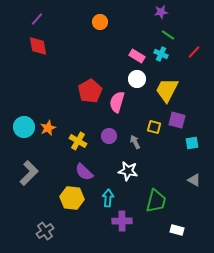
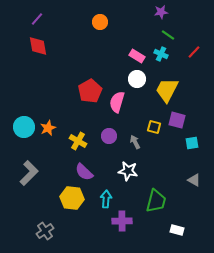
cyan arrow: moved 2 px left, 1 px down
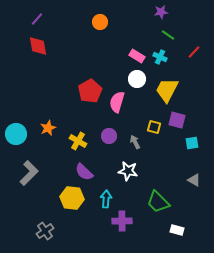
cyan cross: moved 1 px left, 3 px down
cyan circle: moved 8 px left, 7 px down
green trapezoid: moved 2 px right, 1 px down; rotated 120 degrees clockwise
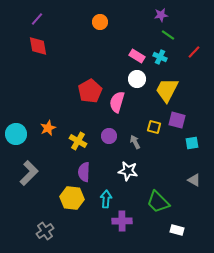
purple star: moved 3 px down
purple semicircle: rotated 48 degrees clockwise
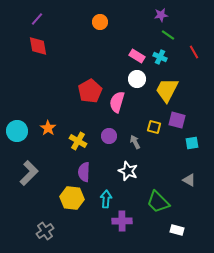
red line: rotated 72 degrees counterclockwise
orange star: rotated 14 degrees counterclockwise
cyan circle: moved 1 px right, 3 px up
white star: rotated 12 degrees clockwise
gray triangle: moved 5 px left
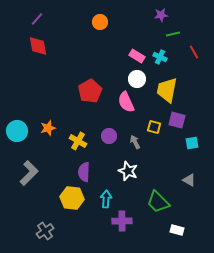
green line: moved 5 px right, 1 px up; rotated 48 degrees counterclockwise
yellow trapezoid: rotated 16 degrees counterclockwise
pink semicircle: moved 9 px right; rotated 40 degrees counterclockwise
orange star: rotated 21 degrees clockwise
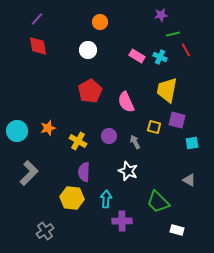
red line: moved 8 px left, 2 px up
white circle: moved 49 px left, 29 px up
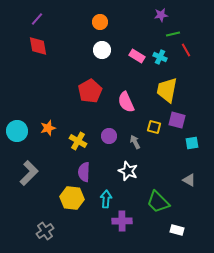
white circle: moved 14 px right
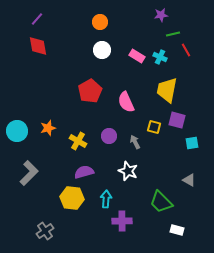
purple semicircle: rotated 72 degrees clockwise
green trapezoid: moved 3 px right
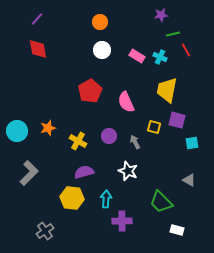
red diamond: moved 3 px down
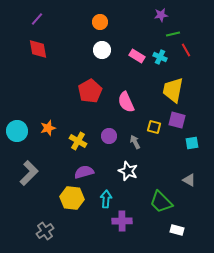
yellow trapezoid: moved 6 px right
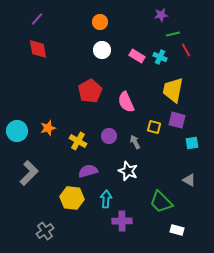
purple semicircle: moved 4 px right, 1 px up
